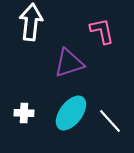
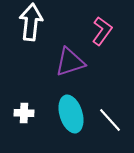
pink L-shape: rotated 48 degrees clockwise
purple triangle: moved 1 px right, 1 px up
cyan ellipse: moved 1 px down; rotated 54 degrees counterclockwise
white line: moved 1 px up
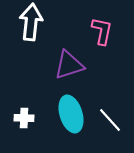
pink L-shape: rotated 24 degrees counterclockwise
purple triangle: moved 1 px left, 3 px down
white cross: moved 5 px down
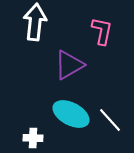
white arrow: moved 4 px right
purple triangle: rotated 12 degrees counterclockwise
cyan ellipse: rotated 45 degrees counterclockwise
white cross: moved 9 px right, 20 px down
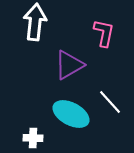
pink L-shape: moved 2 px right, 2 px down
white line: moved 18 px up
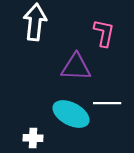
purple triangle: moved 7 px right, 2 px down; rotated 32 degrees clockwise
white line: moved 3 px left, 1 px down; rotated 48 degrees counterclockwise
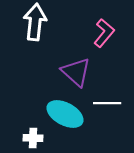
pink L-shape: rotated 28 degrees clockwise
purple triangle: moved 5 px down; rotated 40 degrees clockwise
cyan ellipse: moved 6 px left
